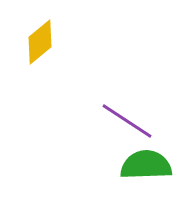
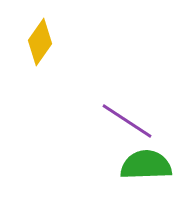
yellow diamond: rotated 15 degrees counterclockwise
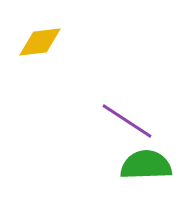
yellow diamond: rotated 48 degrees clockwise
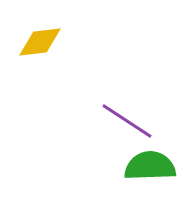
green semicircle: moved 4 px right, 1 px down
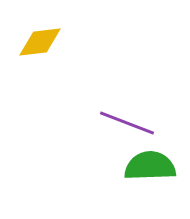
purple line: moved 2 px down; rotated 12 degrees counterclockwise
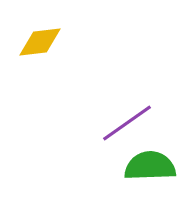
purple line: rotated 56 degrees counterclockwise
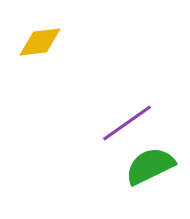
green semicircle: rotated 24 degrees counterclockwise
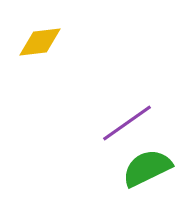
green semicircle: moved 3 px left, 2 px down
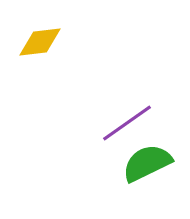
green semicircle: moved 5 px up
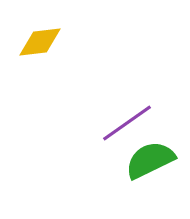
green semicircle: moved 3 px right, 3 px up
